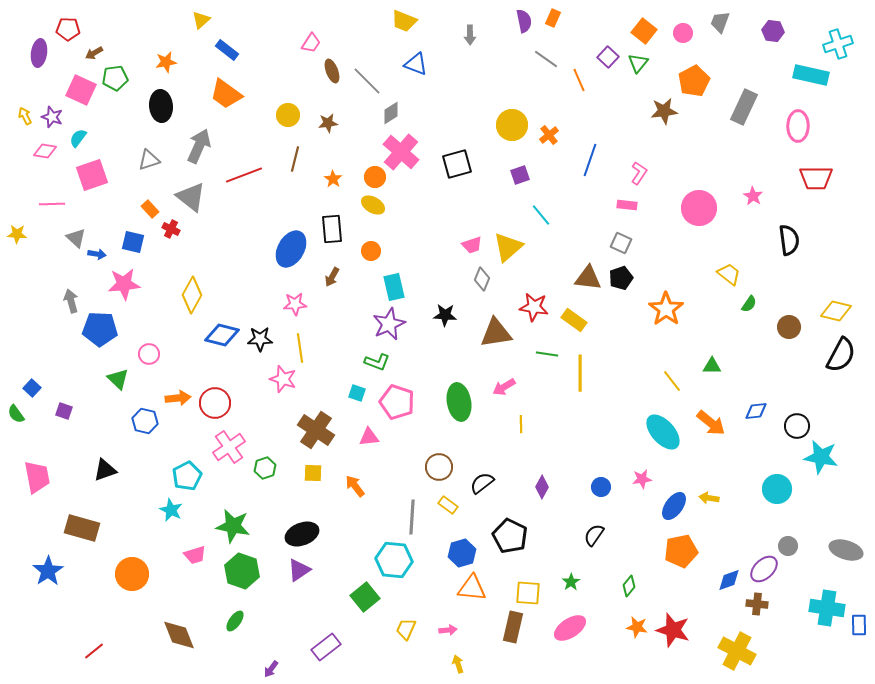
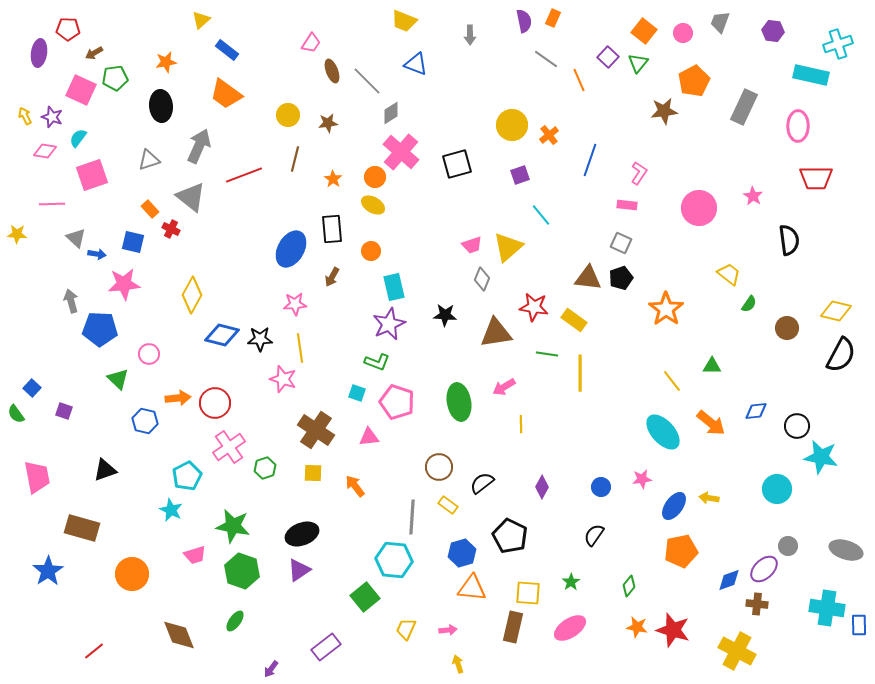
brown circle at (789, 327): moved 2 px left, 1 px down
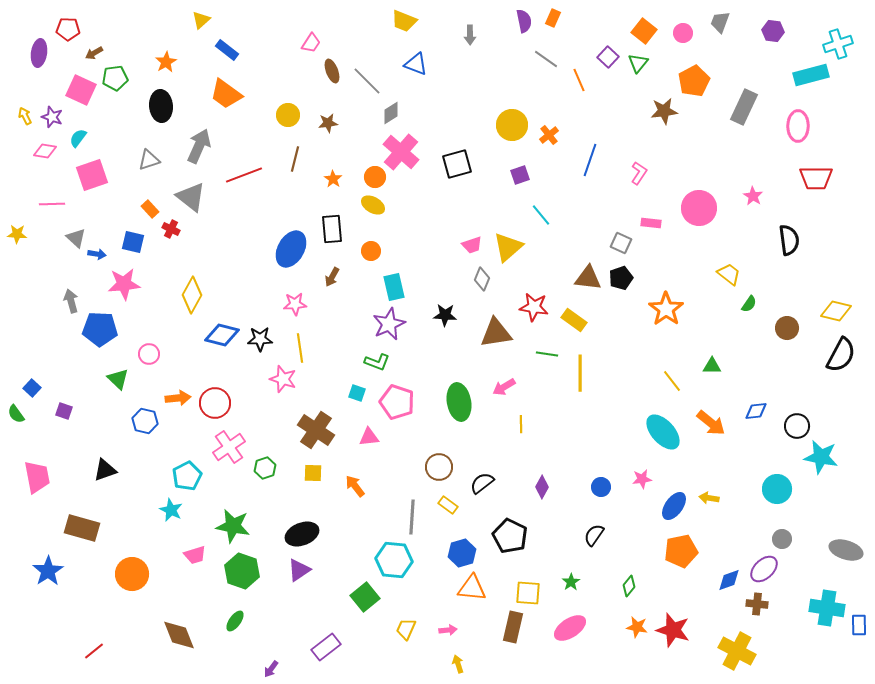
orange star at (166, 62): rotated 20 degrees counterclockwise
cyan rectangle at (811, 75): rotated 28 degrees counterclockwise
pink rectangle at (627, 205): moved 24 px right, 18 px down
gray circle at (788, 546): moved 6 px left, 7 px up
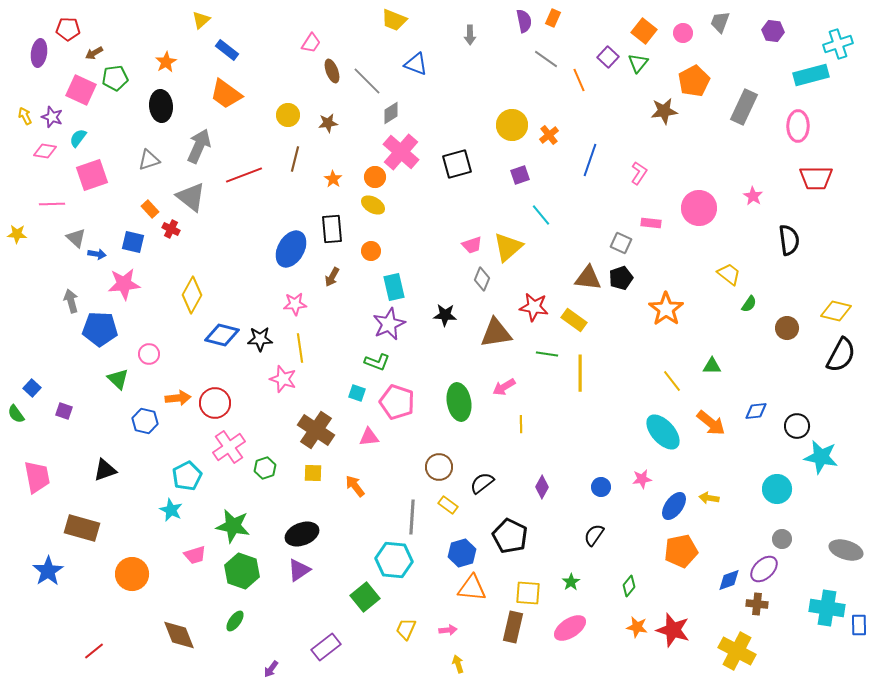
yellow trapezoid at (404, 21): moved 10 px left, 1 px up
